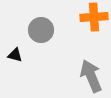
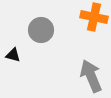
orange cross: rotated 16 degrees clockwise
black triangle: moved 2 px left
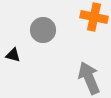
gray circle: moved 2 px right
gray arrow: moved 2 px left, 2 px down
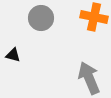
gray circle: moved 2 px left, 12 px up
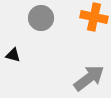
gray arrow: rotated 76 degrees clockwise
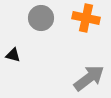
orange cross: moved 8 px left, 1 px down
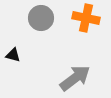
gray arrow: moved 14 px left
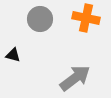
gray circle: moved 1 px left, 1 px down
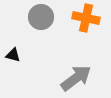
gray circle: moved 1 px right, 2 px up
gray arrow: moved 1 px right
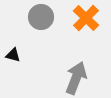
orange cross: rotated 32 degrees clockwise
gray arrow: rotated 32 degrees counterclockwise
